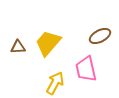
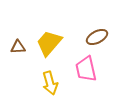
brown ellipse: moved 3 px left, 1 px down
yellow trapezoid: moved 1 px right
yellow arrow: moved 5 px left; rotated 135 degrees clockwise
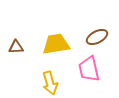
yellow trapezoid: moved 7 px right, 1 px down; rotated 40 degrees clockwise
brown triangle: moved 2 px left
pink trapezoid: moved 3 px right
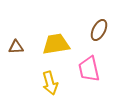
brown ellipse: moved 2 px right, 7 px up; rotated 35 degrees counterclockwise
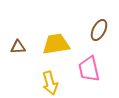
brown triangle: moved 2 px right
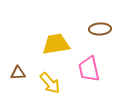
brown ellipse: moved 1 px right, 1 px up; rotated 60 degrees clockwise
brown triangle: moved 26 px down
yellow arrow: rotated 25 degrees counterclockwise
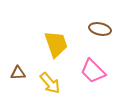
brown ellipse: rotated 15 degrees clockwise
yellow trapezoid: rotated 80 degrees clockwise
pink trapezoid: moved 4 px right, 2 px down; rotated 32 degrees counterclockwise
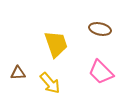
pink trapezoid: moved 8 px right, 1 px down
